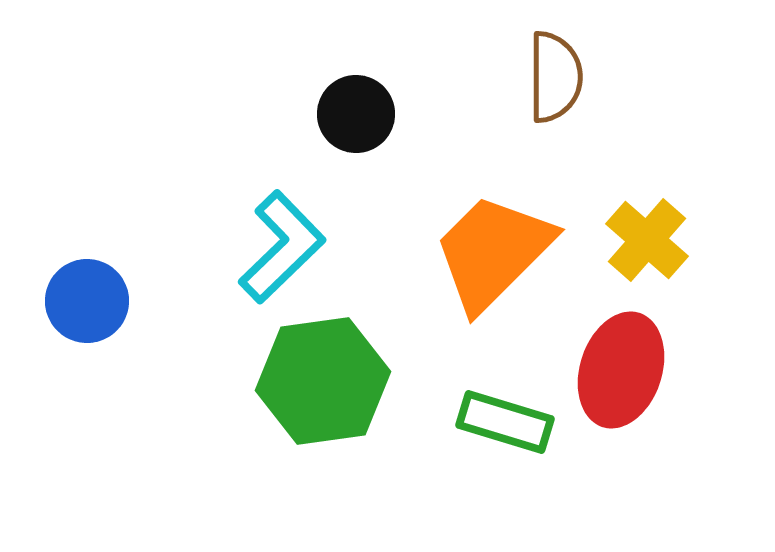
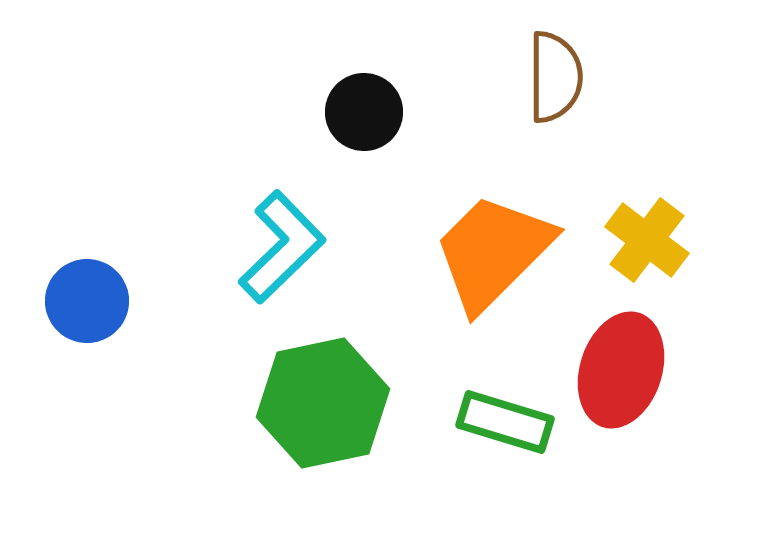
black circle: moved 8 px right, 2 px up
yellow cross: rotated 4 degrees counterclockwise
green hexagon: moved 22 px down; rotated 4 degrees counterclockwise
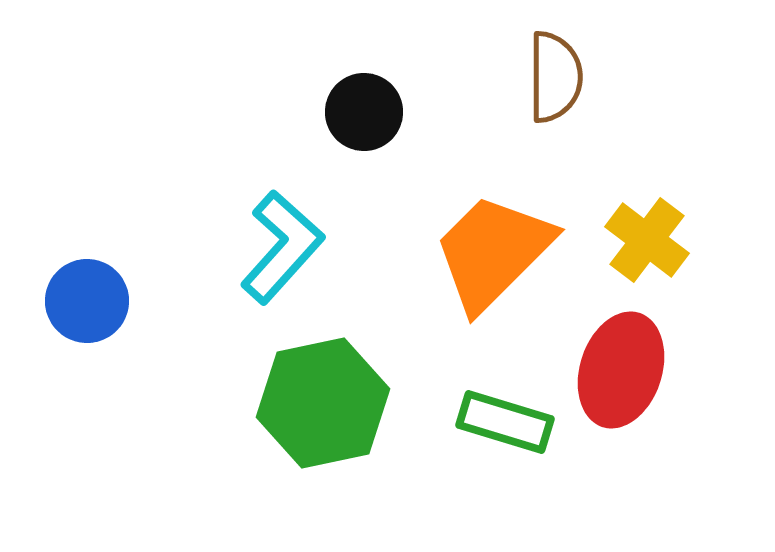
cyan L-shape: rotated 4 degrees counterclockwise
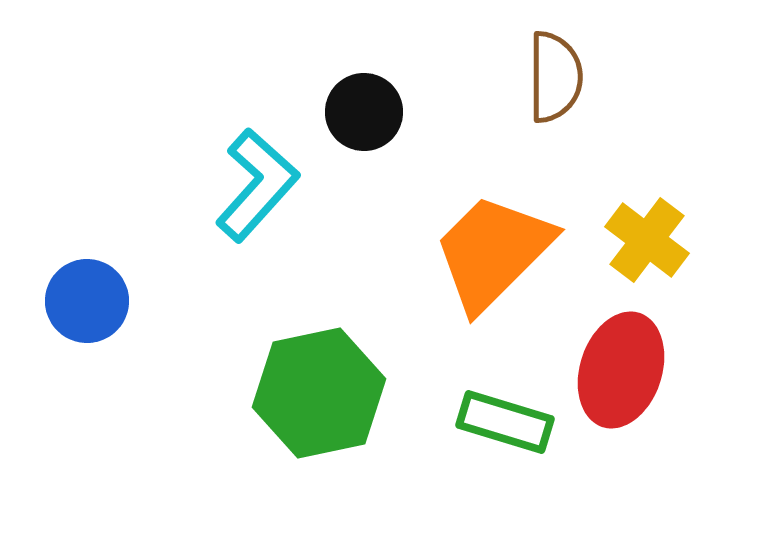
cyan L-shape: moved 25 px left, 62 px up
green hexagon: moved 4 px left, 10 px up
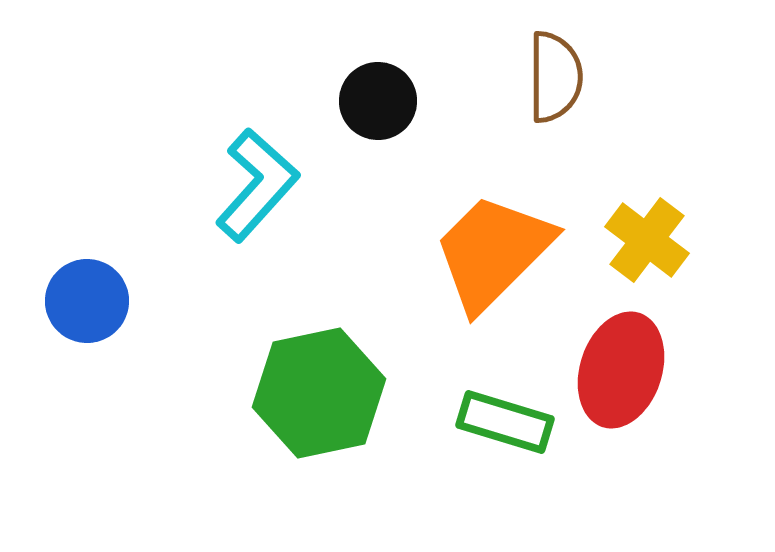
black circle: moved 14 px right, 11 px up
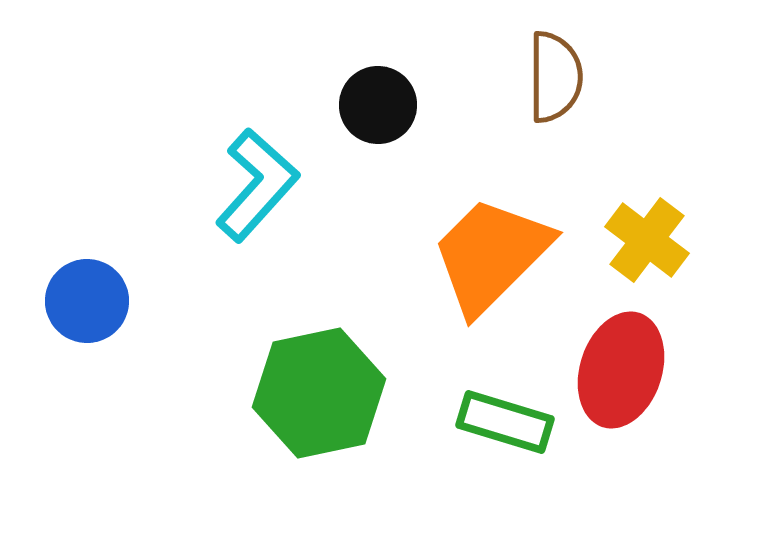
black circle: moved 4 px down
orange trapezoid: moved 2 px left, 3 px down
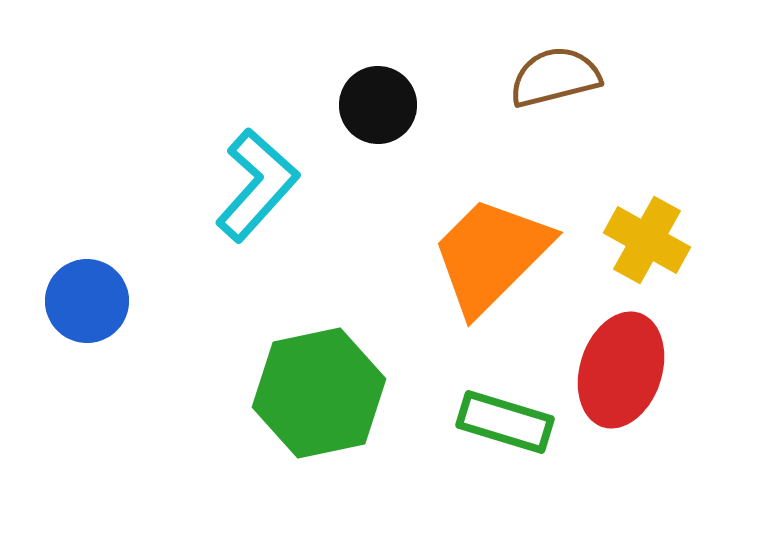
brown semicircle: rotated 104 degrees counterclockwise
yellow cross: rotated 8 degrees counterclockwise
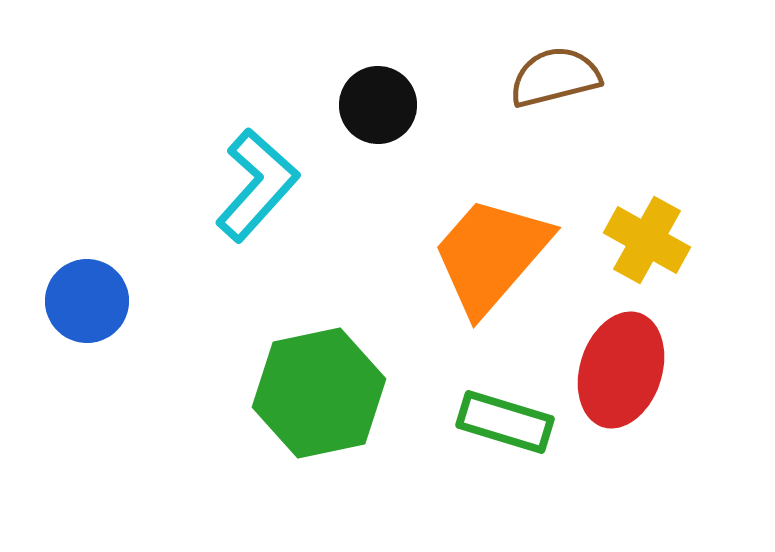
orange trapezoid: rotated 4 degrees counterclockwise
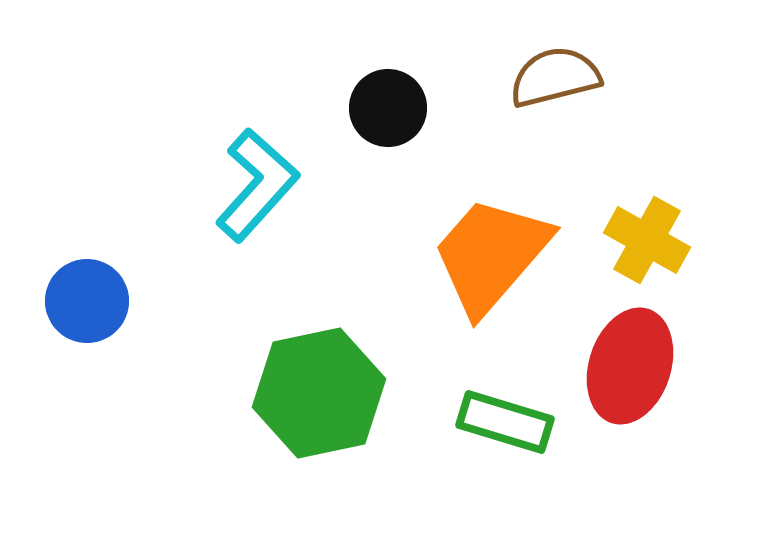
black circle: moved 10 px right, 3 px down
red ellipse: moved 9 px right, 4 px up
